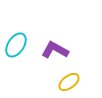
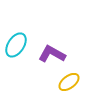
purple L-shape: moved 3 px left, 4 px down
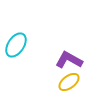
purple L-shape: moved 17 px right, 6 px down
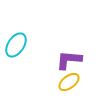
purple L-shape: rotated 24 degrees counterclockwise
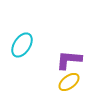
cyan ellipse: moved 6 px right
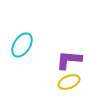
yellow ellipse: rotated 15 degrees clockwise
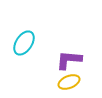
cyan ellipse: moved 2 px right, 2 px up
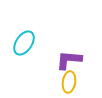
yellow ellipse: rotated 60 degrees counterclockwise
